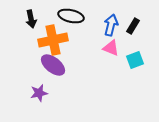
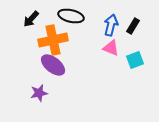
black arrow: rotated 54 degrees clockwise
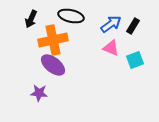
black arrow: rotated 18 degrees counterclockwise
blue arrow: moved 1 px up; rotated 40 degrees clockwise
purple star: rotated 18 degrees clockwise
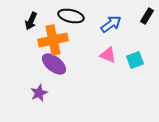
black arrow: moved 2 px down
black rectangle: moved 14 px right, 10 px up
pink triangle: moved 3 px left, 7 px down
purple ellipse: moved 1 px right, 1 px up
purple star: rotated 30 degrees counterclockwise
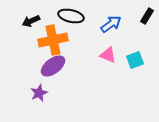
black arrow: rotated 42 degrees clockwise
purple ellipse: moved 1 px left, 2 px down; rotated 75 degrees counterclockwise
